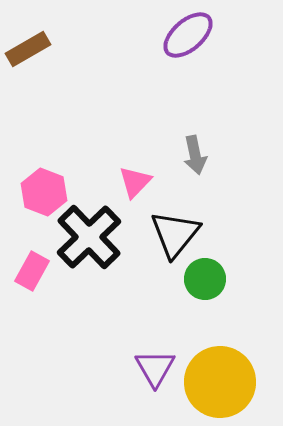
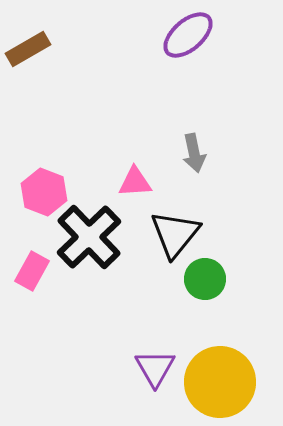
gray arrow: moved 1 px left, 2 px up
pink triangle: rotated 42 degrees clockwise
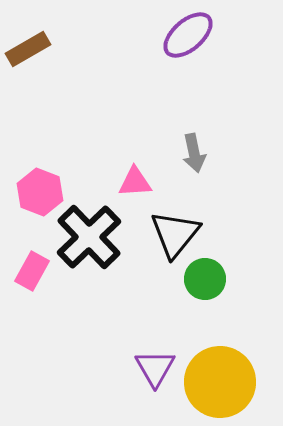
pink hexagon: moved 4 px left
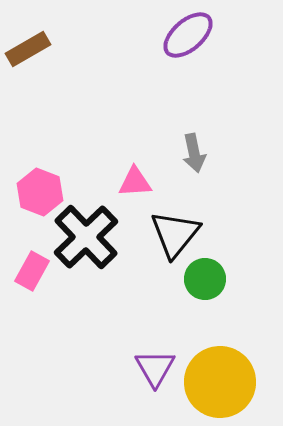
black cross: moved 3 px left
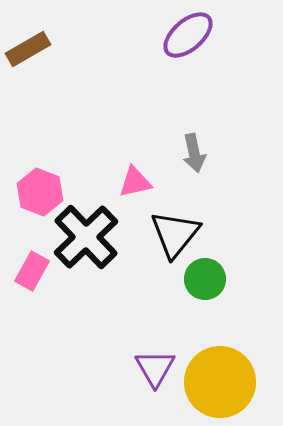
pink triangle: rotated 9 degrees counterclockwise
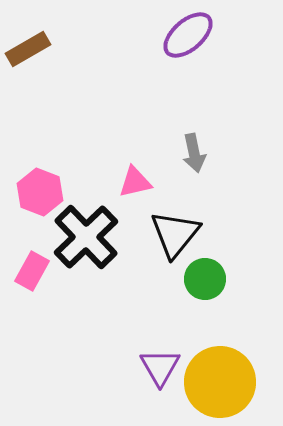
purple triangle: moved 5 px right, 1 px up
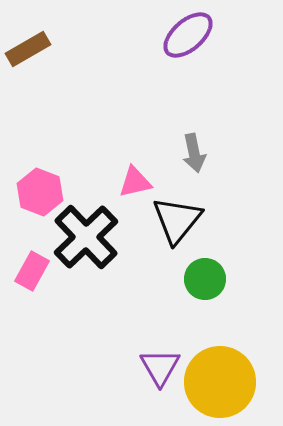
black triangle: moved 2 px right, 14 px up
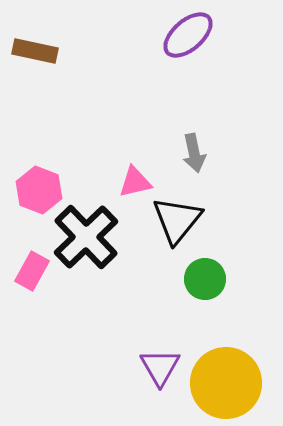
brown rectangle: moved 7 px right, 2 px down; rotated 42 degrees clockwise
pink hexagon: moved 1 px left, 2 px up
yellow circle: moved 6 px right, 1 px down
